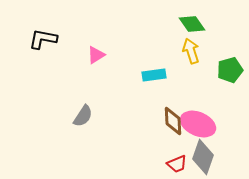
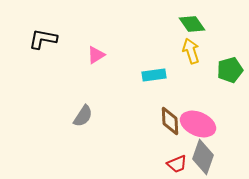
brown diamond: moved 3 px left
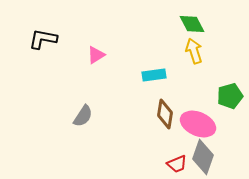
green diamond: rotated 8 degrees clockwise
yellow arrow: moved 3 px right
green pentagon: moved 26 px down
brown diamond: moved 5 px left, 7 px up; rotated 12 degrees clockwise
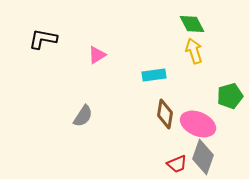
pink triangle: moved 1 px right
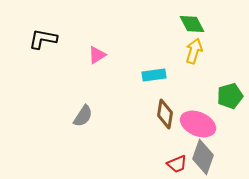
yellow arrow: rotated 35 degrees clockwise
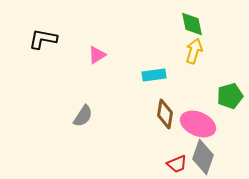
green diamond: rotated 16 degrees clockwise
